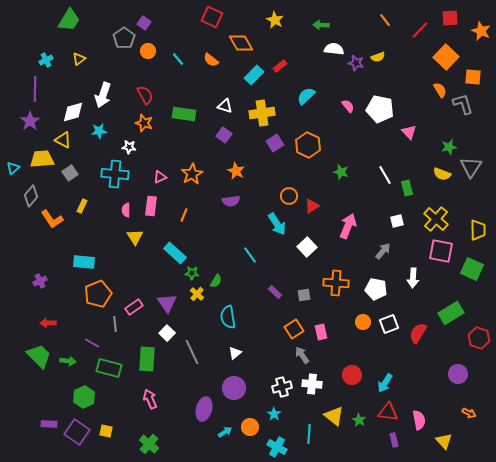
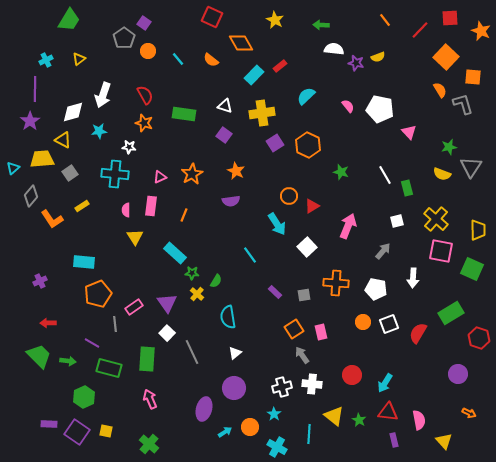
yellow rectangle at (82, 206): rotated 32 degrees clockwise
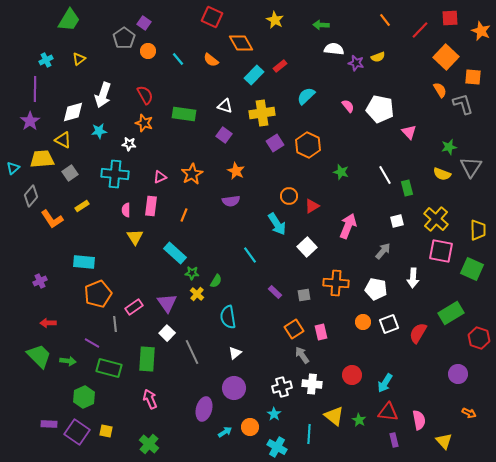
white star at (129, 147): moved 3 px up
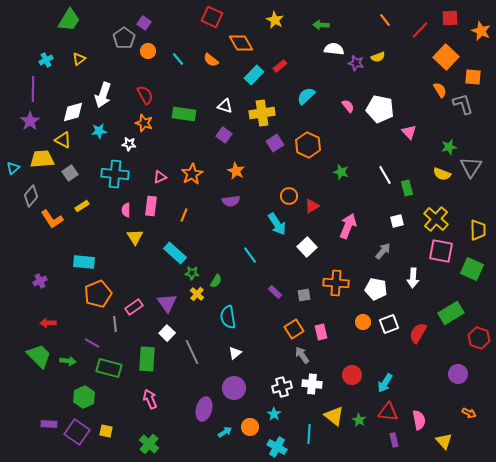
purple line at (35, 89): moved 2 px left
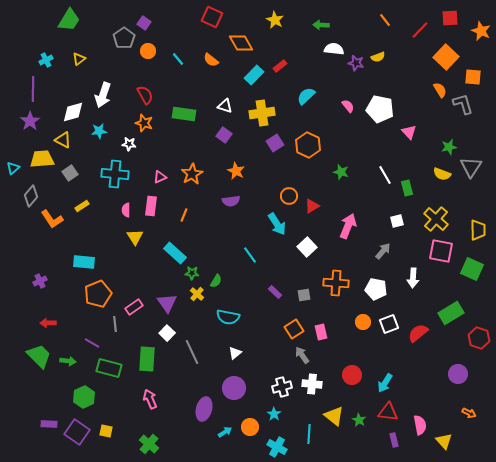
cyan semicircle at (228, 317): rotated 70 degrees counterclockwise
red semicircle at (418, 333): rotated 20 degrees clockwise
pink semicircle at (419, 420): moved 1 px right, 5 px down
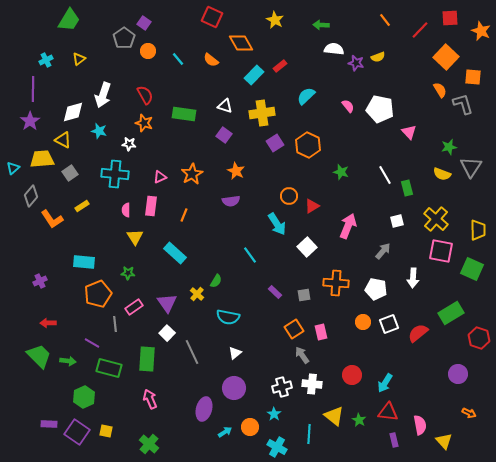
cyan star at (99, 131): rotated 21 degrees clockwise
green star at (192, 273): moved 64 px left
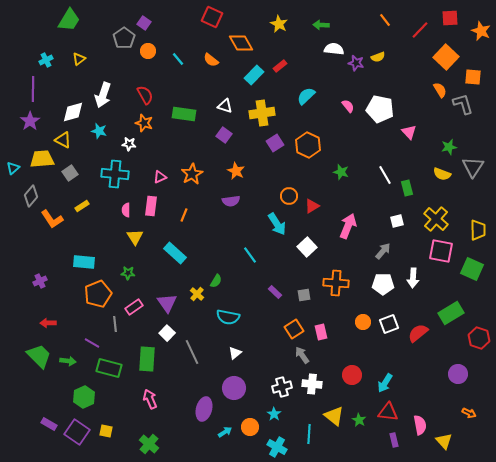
yellow star at (275, 20): moved 4 px right, 4 px down
gray triangle at (471, 167): moved 2 px right
white pentagon at (376, 289): moved 7 px right, 5 px up; rotated 10 degrees counterclockwise
purple rectangle at (49, 424): rotated 28 degrees clockwise
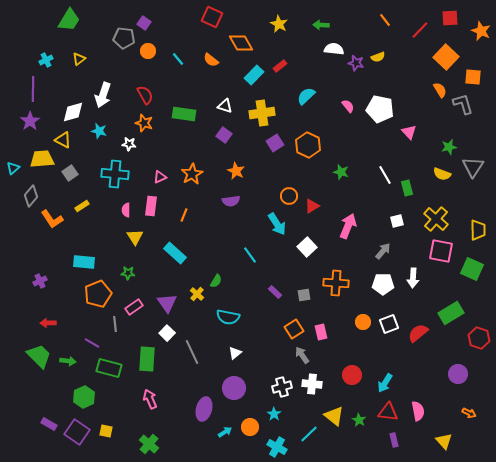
gray pentagon at (124, 38): rotated 30 degrees counterclockwise
pink semicircle at (420, 425): moved 2 px left, 14 px up
cyan line at (309, 434): rotated 42 degrees clockwise
